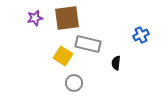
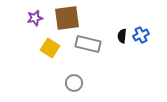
yellow square: moved 13 px left, 8 px up
black semicircle: moved 6 px right, 27 px up
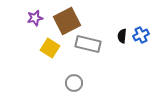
brown square: moved 3 px down; rotated 20 degrees counterclockwise
